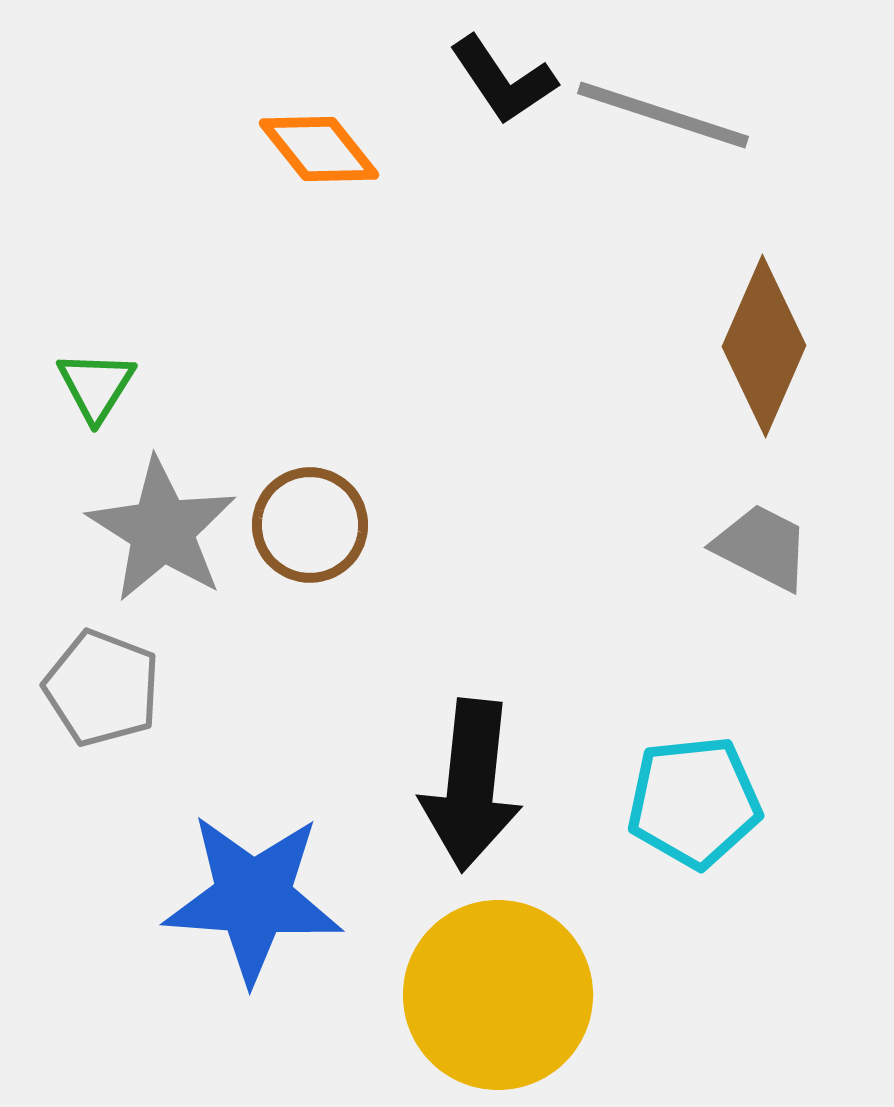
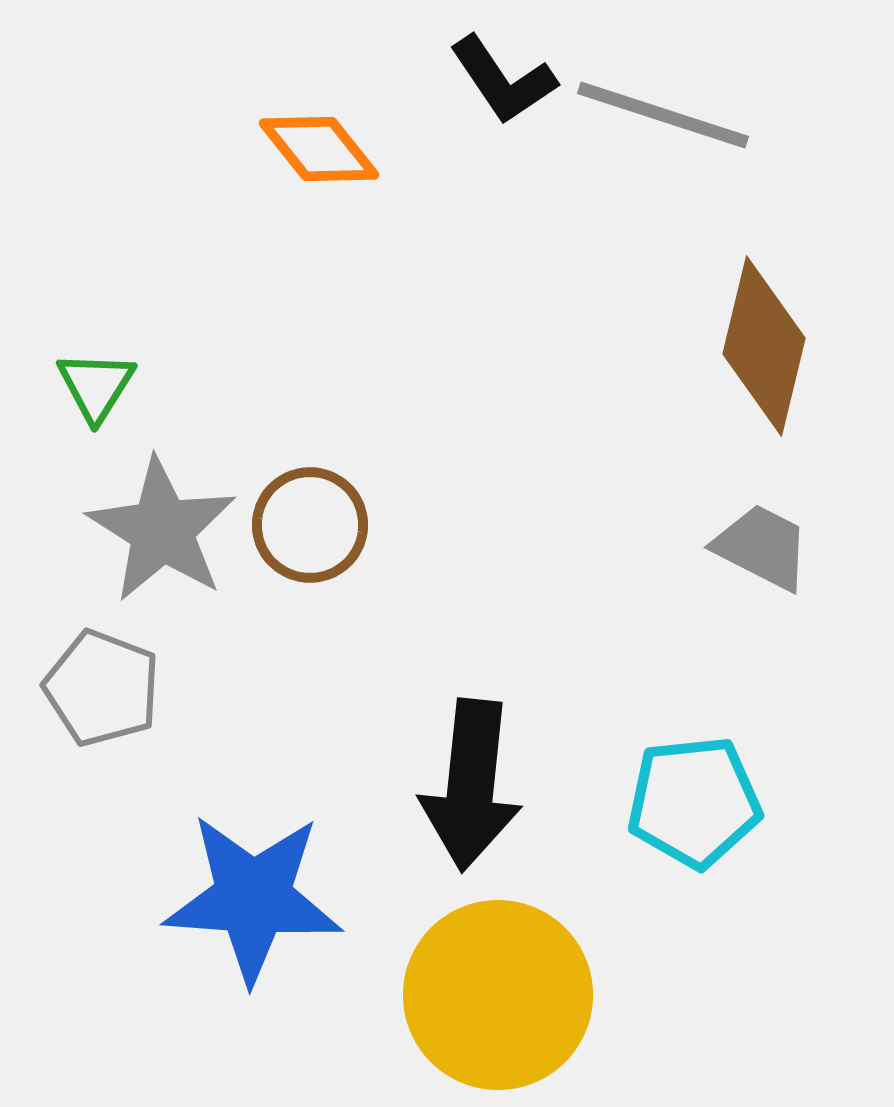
brown diamond: rotated 10 degrees counterclockwise
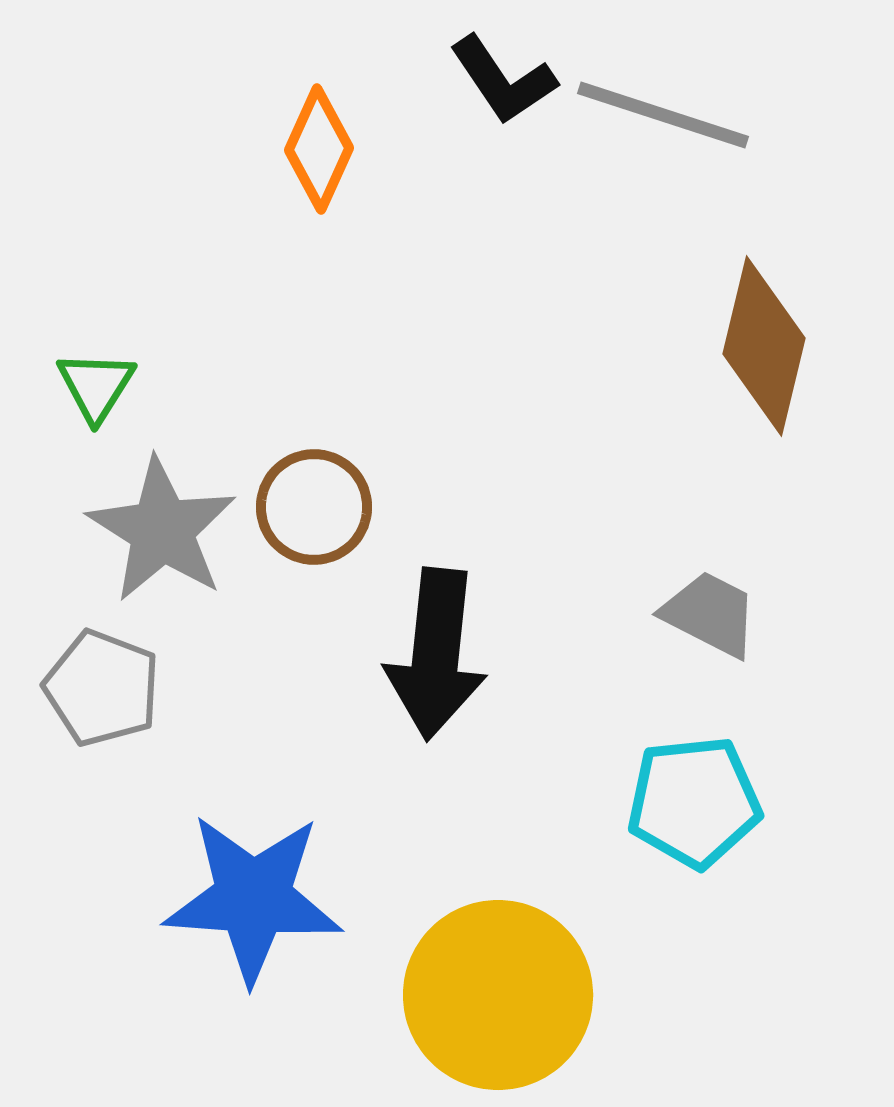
orange diamond: rotated 63 degrees clockwise
brown circle: moved 4 px right, 18 px up
gray trapezoid: moved 52 px left, 67 px down
black arrow: moved 35 px left, 131 px up
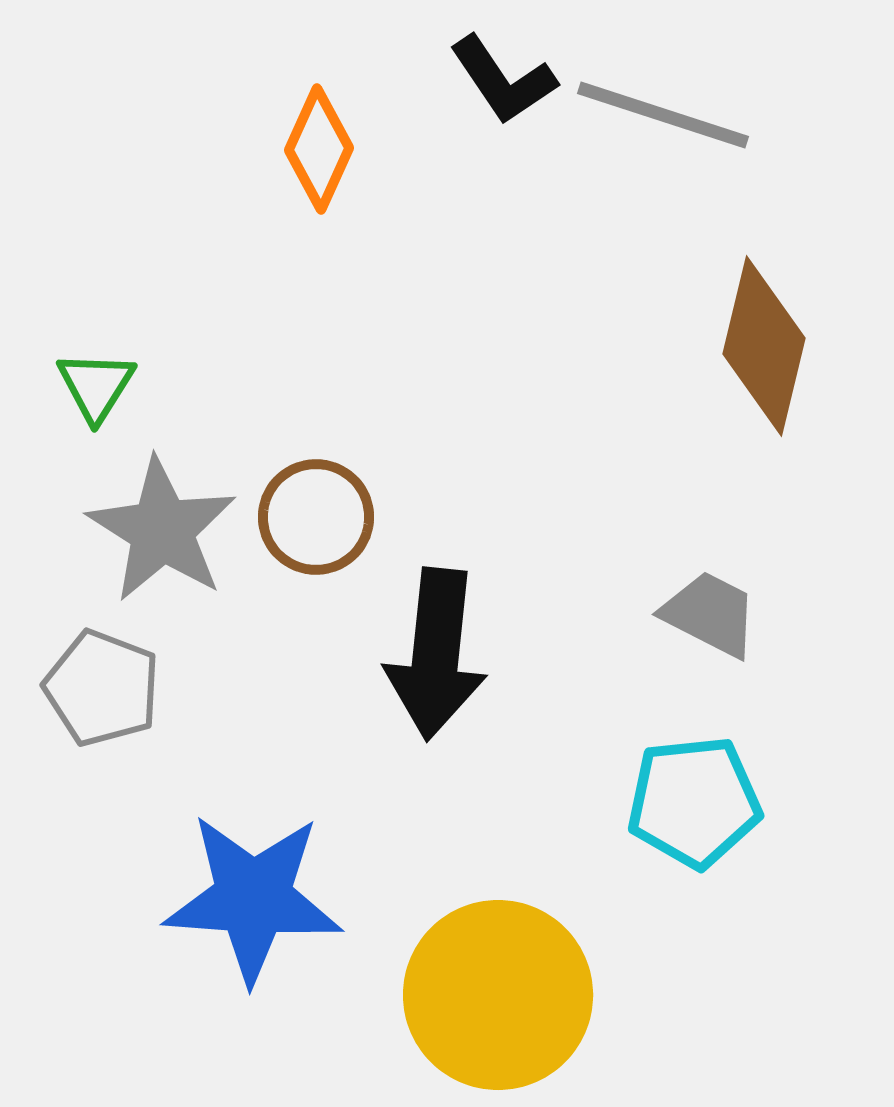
brown circle: moved 2 px right, 10 px down
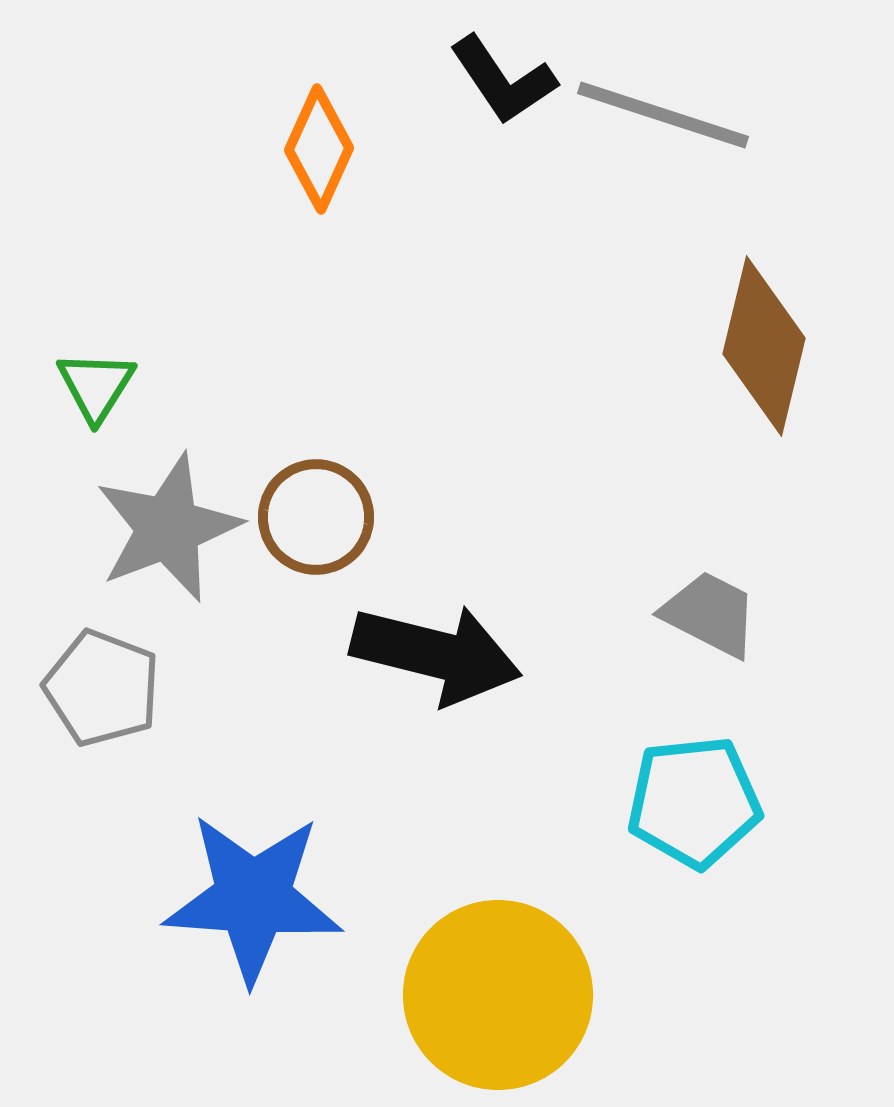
gray star: moved 6 px right, 2 px up; rotated 19 degrees clockwise
black arrow: rotated 82 degrees counterclockwise
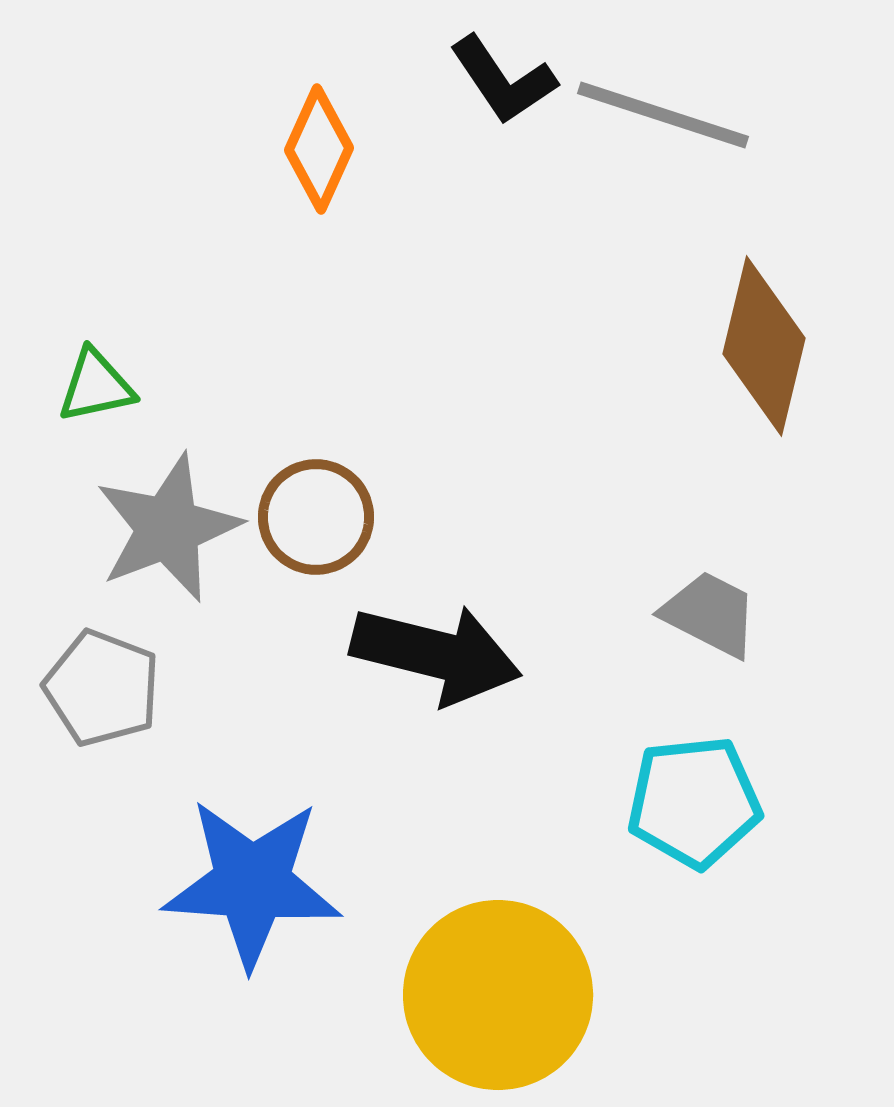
green triangle: rotated 46 degrees clockwise
blue star: moved 1 px left, 15 px up
